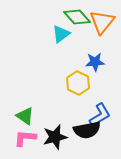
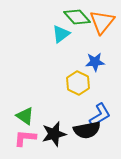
black star: moved 1 px left, 3 px up
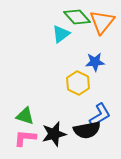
green triangle: rotated 18 degrees counterclockwise
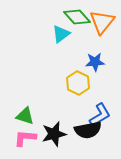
black semicircle: moved 1 px right
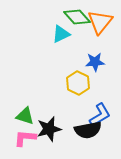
orange triangle: moved 2 px left
cyan triangle: rotated 12 degrees clockwise
black star: moved 5 px left, 5 px up
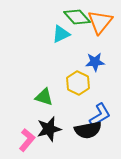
green triangle: moved 19 px right, 19 px up
pink L-shape: moved 2 px right, 2 px down; rotated 125 degrees clockwise
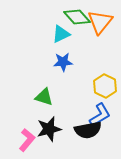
blue star: moved 32 px left
yellow hexagon: moved 27 px right, 3 px down
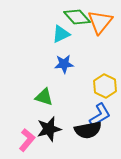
blue star: moved 1 px right, 2 px down
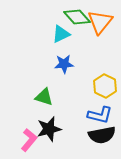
blue L-shape: rotated 45 degrees clockwise
black semicircle: moved 14 px right, 5 px down
pink L-shape: moved 2 px right
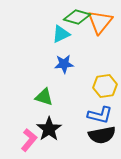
green diamond: rotated 32 degrees counterclockwise
yellow hexagon: rotated 25 degrees clockwise
black star: rotated 20 degrees counterclockwise
